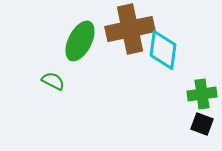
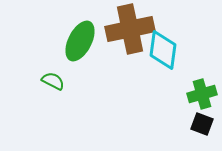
green cross: rotated 8 degrees counterclockwise
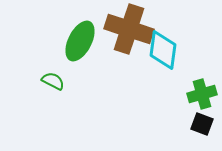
brown cross: moved 1 px left; rotated 30 degrees clockwise
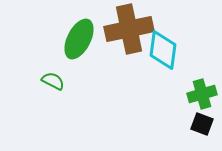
brown cross: rotated 30 degrees counterclockwise
green ellipse: moved 1 px left, 2 px up
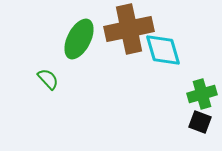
cyan diamond: rotated 24 degrees counterclockwise
green semicircle: moved 5 px left, 2 px up; rotated 20 degrees clockwise
black square: moved 2 px left, 2 px up
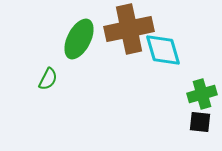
green semicircle: rotated 70 degrees clockwise
black square: rotated 15 degrees counterclockwise
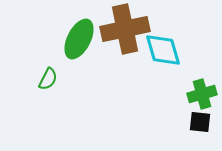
brown cross: moved 4 px left
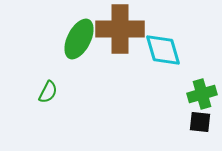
brown cross: moved 5 px left; rotated 12 degrees clockwise
green semicircle: moved 13 px down
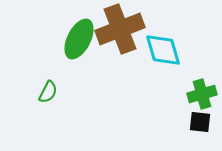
brown cross: rotated 21 degrees counterclockwise
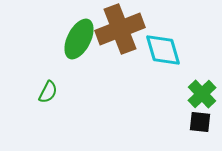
green cross: rotated 28 degrees counterclockwise
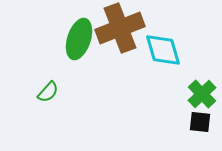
brown cross: moved 1 px up
green ellipse: rotated 9 degrees counterclockwise
green semicircle: rotated 15 degrees clockwise
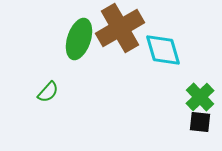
brown cross: rotated 9 degrees counterclockwise
green cross: moved 2 px left, 3 px down
